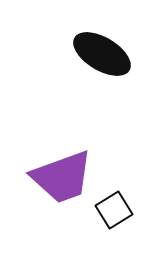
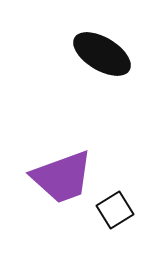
black square: moved 1 px right
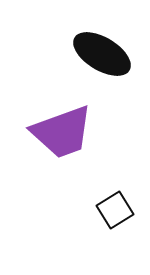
purple trapezoid: moved 45 px up
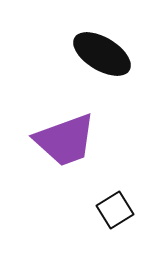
purple trapezoid: moved 3 px right, 8 px down
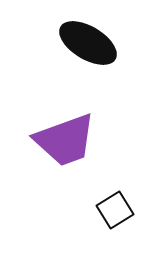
black ellipse: moved 14 px left, 11 px up
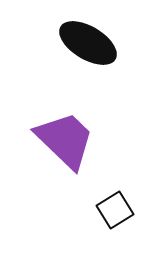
purple trapezoid: rotated 116 degrees counterclockwise
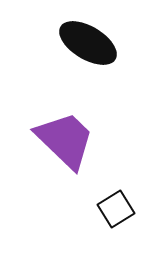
black square: moved 1 px right, 1 px up
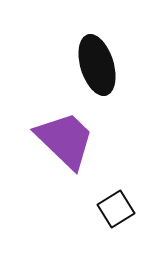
black ellipse: moved 9 px right, 22 px down; rotated 42 degrees clockwise
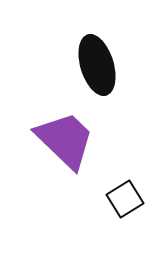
black square: moved 9 px right, 10 px up
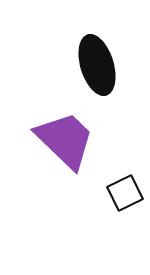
black square: moved 6 px up; rotated 6 degrees clockwise
